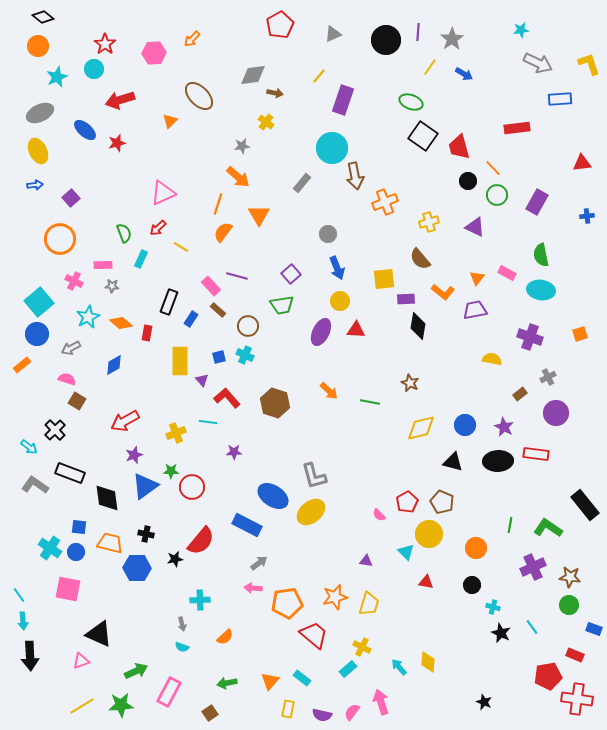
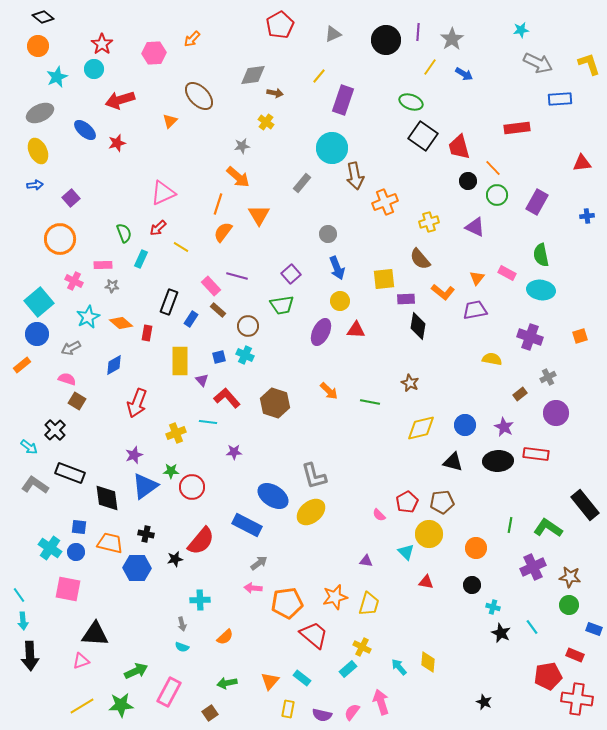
red star at (105, 44): moved 3 px left
orange square at (580, 334): moved 2 px down
red arrow at (125, 421): moved 12 px right, 18 px up; rotated 40 degrees counterclockwise
brown pentagon at (442, 502): rotated 30 degrees counterclockwise
black triangle at (99, 634): moved 4 px left; rotated 20 degrees counterclockwise
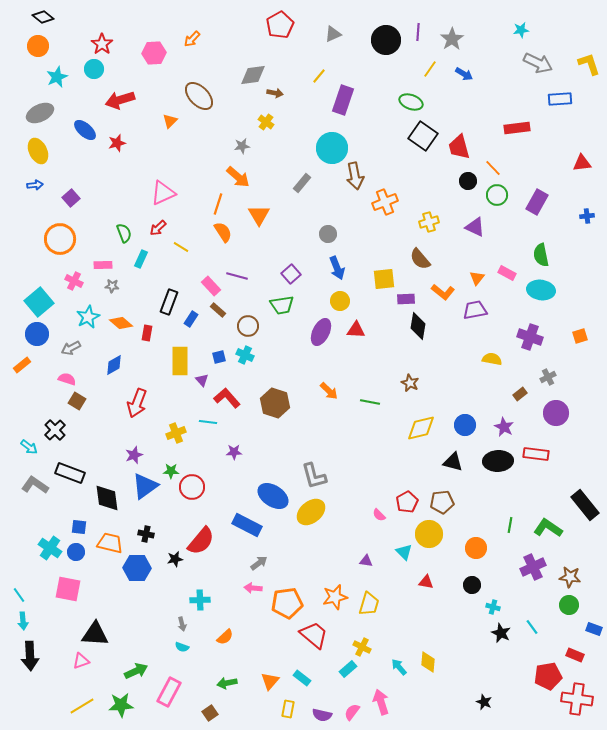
yellow line at (430, 67): moved 2 px down
orange semicircle at (223, 232): rotated 110 degrees clockwise
cyan triangle at (406, 552): moved 2 px left
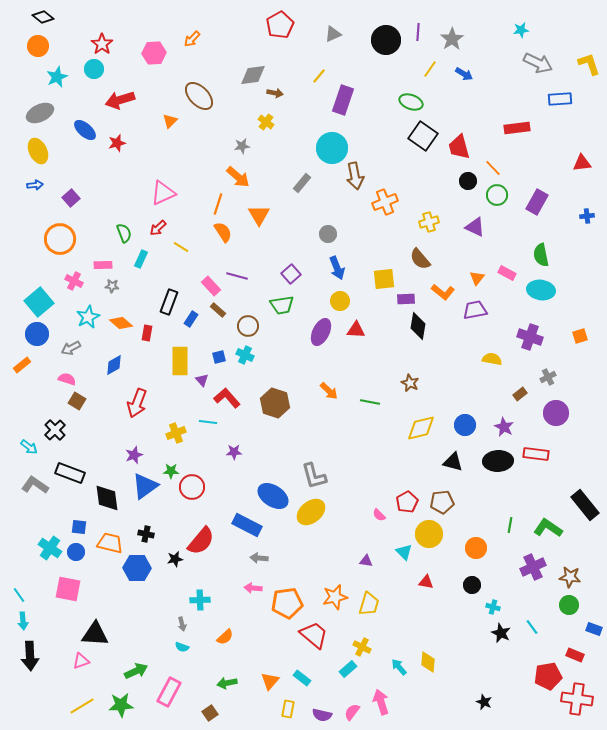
gray arrow at (259, 563): moved 5 px up; rotated 138 degrees counterclockwise
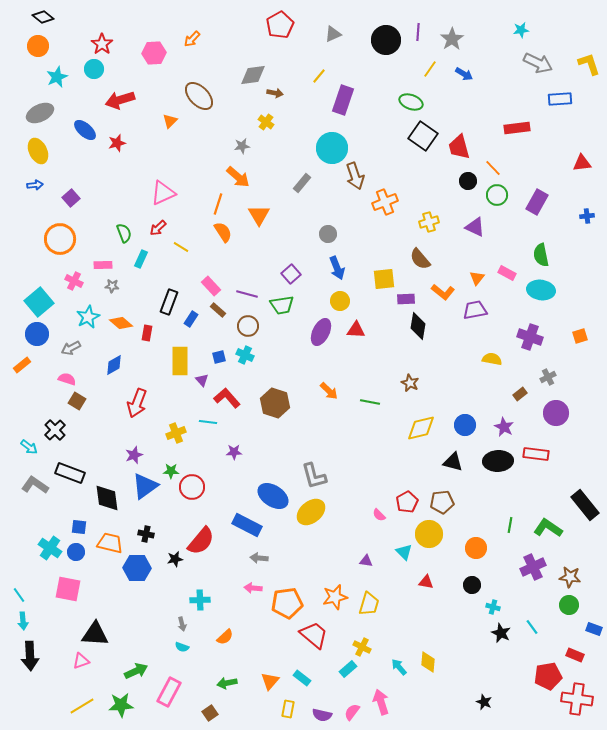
brown arrow at (355, 176): rotated 8 degrees counterclockwise
purple line at (237, 276): moved 10 px right, 18 px down
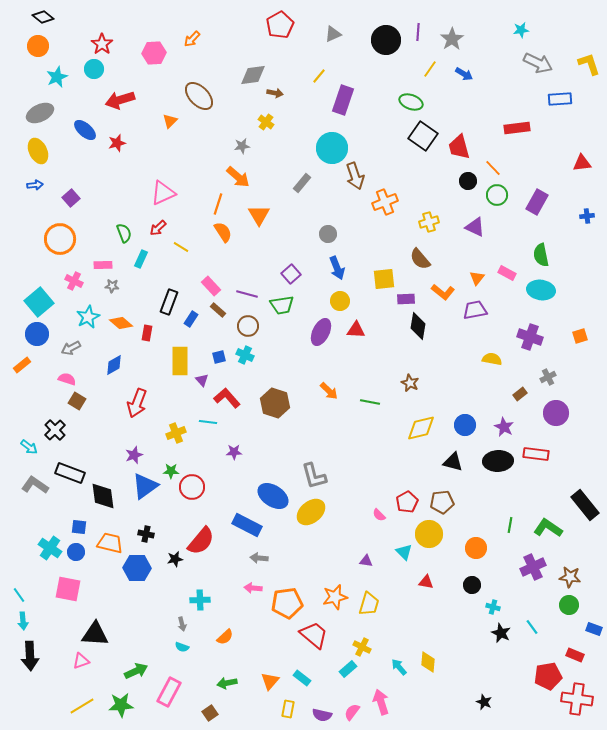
black diamond at (107, 498): moved 4 px left, 2 px up
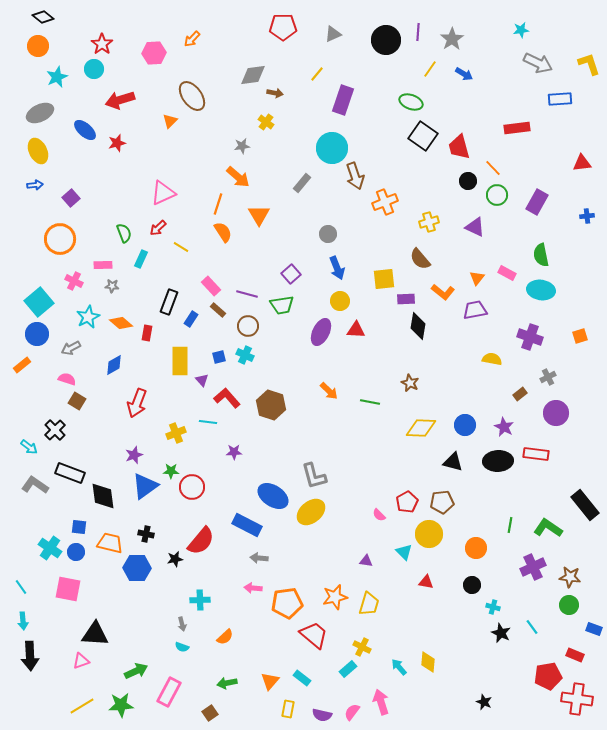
red pentagon at (280, 25): moved 3 px right, 2 px down; rotated 28 degrees clockwise
yellow line at (319, 76): moved 2 px left, 2 px up
brown ellipse at (199, 96): moved 7 px left; rotated 8 degrees clockwise
brown hexagon at (275, 403): moved 4 px left, 2 px down
yellow diamond at (421, 428): rotated 16 degrees clockwise
cyan line at (19, 595): moved 2 px right, 8 px up
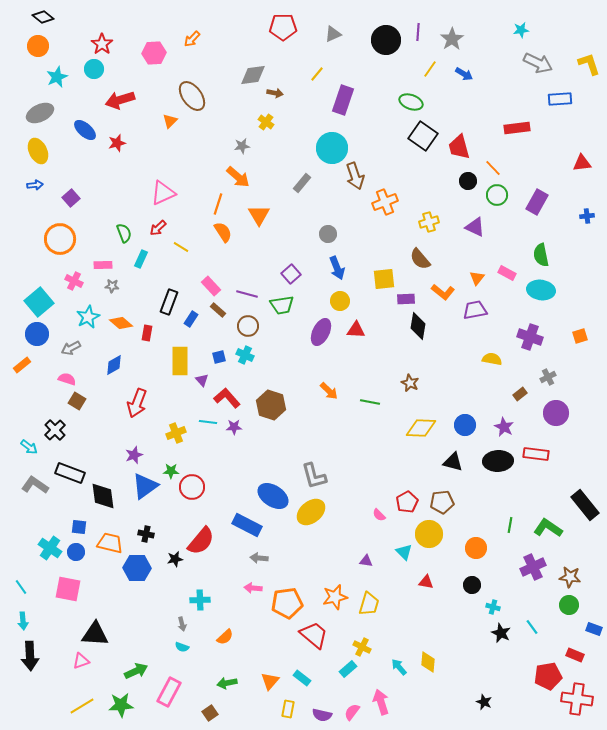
purple star at (234, 452): moved 25 px up
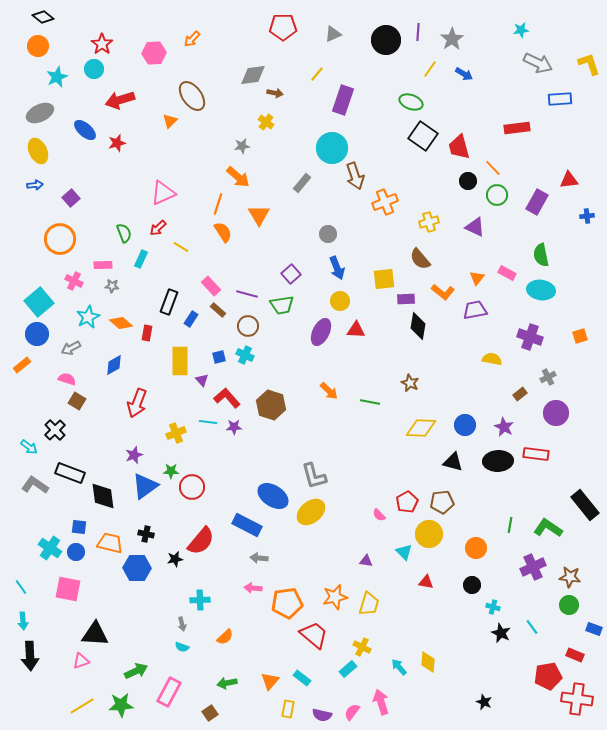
red triangle at (582, 163): moved 13 px left, 17 px down
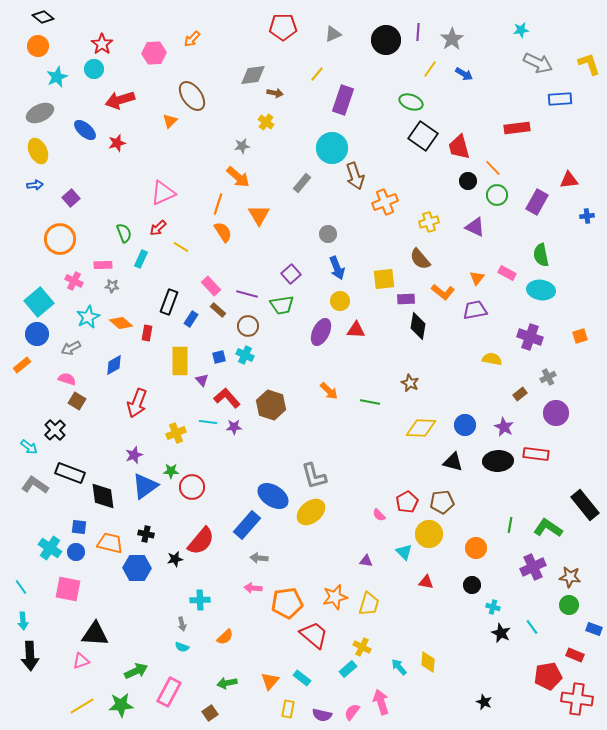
blue rectangle at (247, 525): rotated 76 degrees counterclockwise
